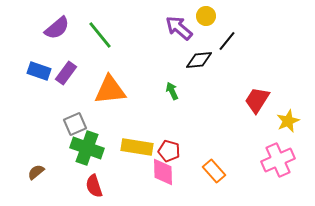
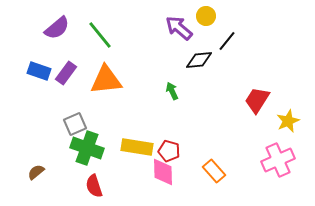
orange triangle: moved 4 px left, 10 px up
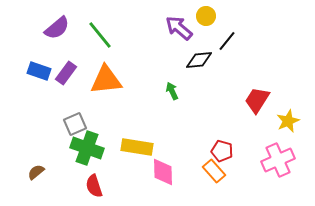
red pentagon: moved 53 px right
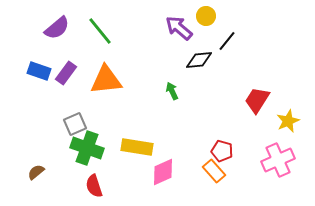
green line: moved 4 px up
pink diamond: rotated 68 degrees clockwise
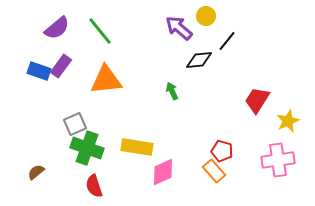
purple rectangle: moved 5 px left, 7 px up
pink cross: rotated 16 degrees clockwise
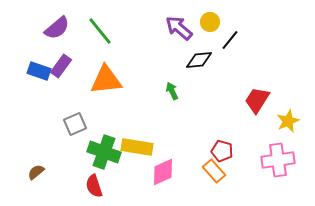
yellow circle: moved 4 px right, 6 px down
black line: moved 3 px right, 1 px up
green cross: moved 17 px right, 4 px down
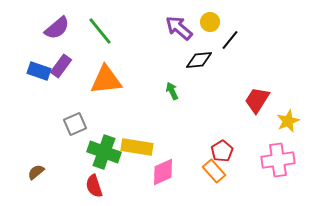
red pentagon: rotated 25 degrees clockwise
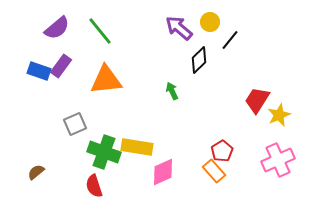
black diamond: rotated 40 degrees counterclockwise
yellow star: moved 9 px left, 6 px up
pink cross: rotated 16 degrees counterclockwise
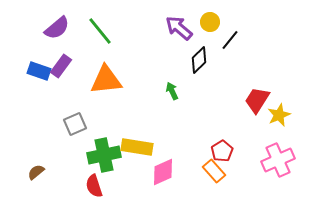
green cross: moved 3 px down; rotated 32 degrees counterclockwise
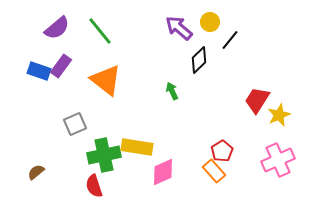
orange triangle: rotated 44 degrees clockwise
